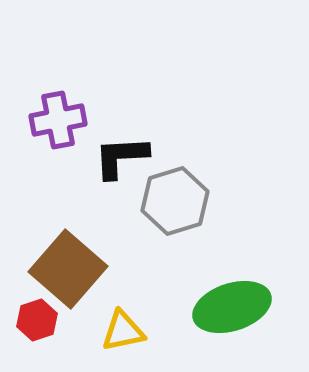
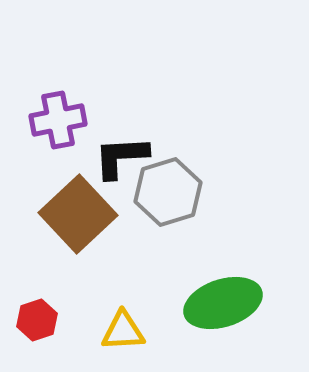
gray hexagon: moved 7 px left, 9 px up
brown square: moved 10 px right, 55 px up; rotated 6 degrees clockwise
green ellipse: moved 9 px left, 4 px up
yellow triangle: rotated 9 degrees clockwise
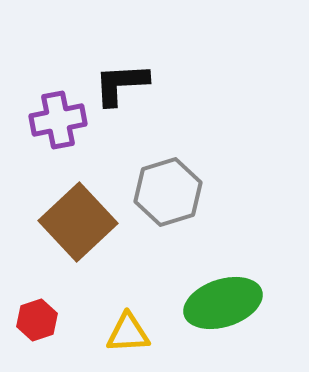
black L-shape: moved 73 px up
brown square: moved 8 px down
yellow triangle: moved 5 px right, 2 px down
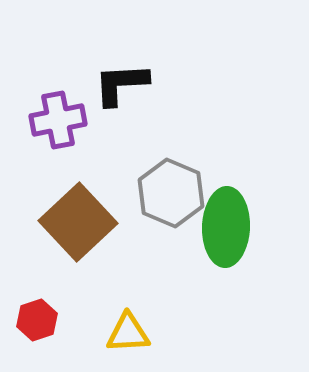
gray hexagon: moved 3 px right, 1 px down; rotated 20 degrees counterclockwise
green ellipse: moved 3 px right, 76 px up; rotated 70 degrees counterclockwise
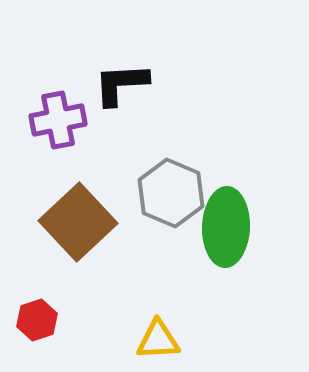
yellow triangle: moved 30 px right, 7 px down
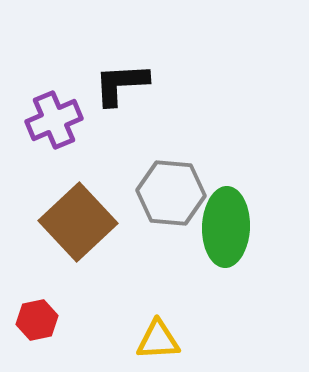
purple cross: moved 4 px left; rotated 12 degrees counterclockwise
gray hexagon: rotated 18 degrees counterclockwise
red hexagon: rotated 6 degrees clockwise
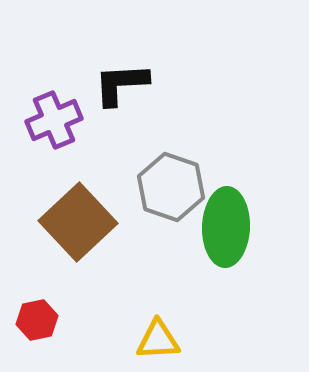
gray hexagon: moved 6 px up; rotated 14 degrees clockwise
